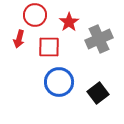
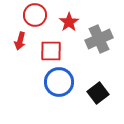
red arrow: moved 1 px right, 2 px down
red square: moved 2 px right, 4 px down
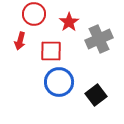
red circle: moved 1 px left, 1 px up
black square: moved 2 px left, 2 px down
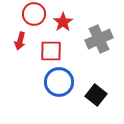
red star: moved 6 px left
black square: rotated 15 degrees counterclockwise
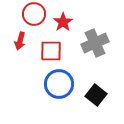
gray cross: moved 4 px left, 4 px down
blue circle: moved 2 px down
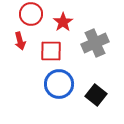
red circle: moved 3 px left
red arrow: rotated 30 degrees counterclockwise
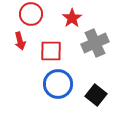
red star: moved 9 px right, 4 px up
blue circle: moved 1 px left
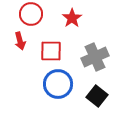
gray cross: moved 14 px down
black square: moved 1 px right, 1 px down
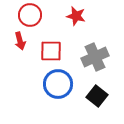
red circle: moved 1 px left, 1 px down
red star: moved 4 px right, 2 px up; rotated 24 degrees counterclockwise
